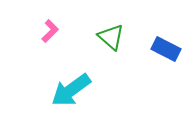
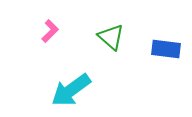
blue rectangle: rotated 20 degrees counterclockwise
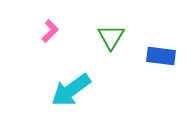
green triangle: rotated 20 degrees clockwise
blue rectangle: moved 5 px left, 7 px down
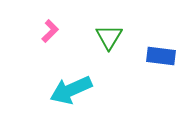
green triangle: moved 2 px left
cyan arrow: rotated 12 degrees clockwise
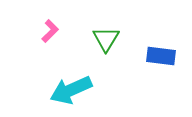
green triangle: moved 3 px left, 2 px down
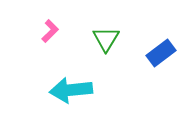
blue rectangle: moved 3 px up; rotated 44 degrees counterclockwise
cyan arrow: rotated 18 degrees clockwise
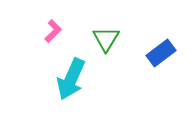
pink L-shape: moved 3 px right
cyan arrow: moved 11 px up; rotated 60 degrees counterclockwise
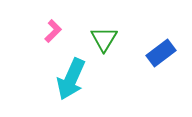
green triangle: moved 2 px left
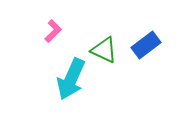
green triangle: moved 11 px down; rotated 36 degrees counterclockwise
blue rectangle: moved 15 px left, 8 px up
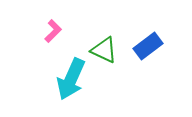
blue rectangle: moved 2 px right, 1 px down
